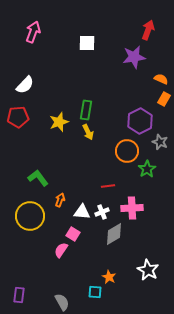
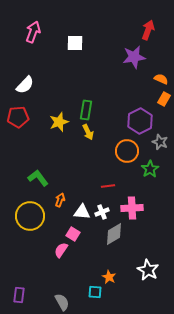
white square: moved 12 px left
green star: moved 3 px right
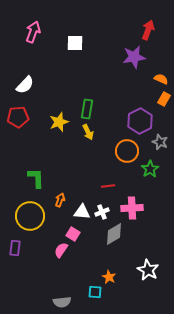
green rectangle: moved 1 px right, 1 px up
green L-shape: moved 2 px left; rotated 35 degrees clockwise
purple rectangle: moved 4 px left, 47 px up
gray semicircle: rotated 114 degrees clockwise
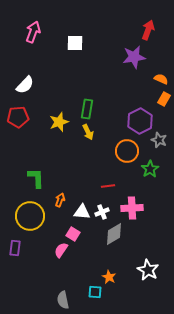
gray star: moved 1 px left, 2 px up
gray semicircle: moved 1 px right, 2 px up; rotated 84 degrees clockwise
